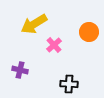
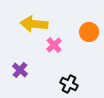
yellow arrow: rotated 36 degrees clockwise
purple cross: rotated 28 degrees clockwise
black cross: rotated 24 degrees clockwise
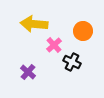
orange circle: moved 6 px left, 1 px up
purple cross: moved 8 px right, 2 px down
black cross: moved 3 px right, 22 px up
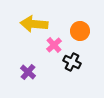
orange circle: moved 3 px left
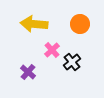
orange circle: moved 7 px up
pink cross: moved 2 px left, 5 px down
black cross: rotated 24 degrees clockwise
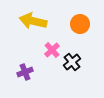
yellow arrow: moved 1 px left, 3 px up; rotated 8 degrees clockwise
purple cross: moved 3 px left; rotated 28 degrees clockwise
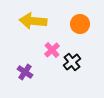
yellow arrow: rotated 8 degrees counterclockwise
purple cross: rotated 35 degrees counterclockwise
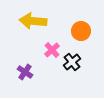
orange circle: moved 1 px right, 7 px down
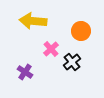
pink cross: moved 1 px left, 1 px up
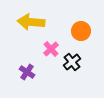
yellow arrow: moved 2 px left, 1 px down
purple cross: moved 2 px right
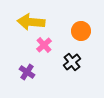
pink cross: moved 7 px left, 4 px up
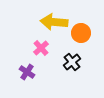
yellow arrow: moved 23 px right
orange circle: moved 2 px down
pink cross: moved 3 px left, 3 px down
